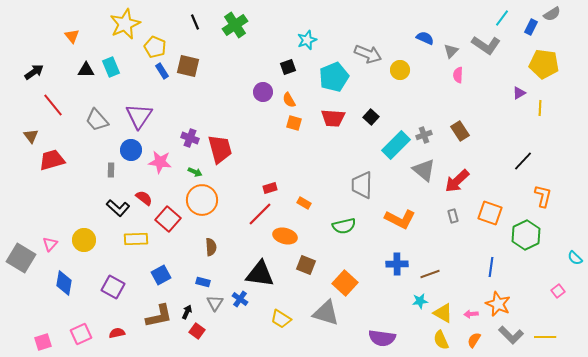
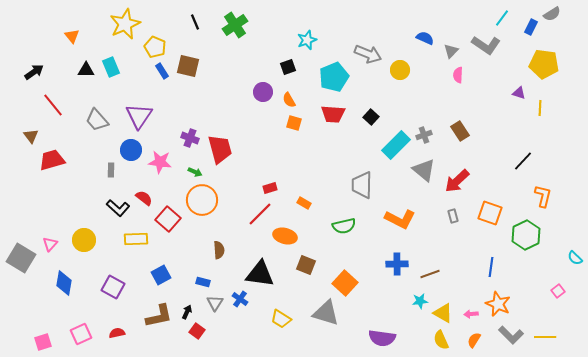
purple triangle at (519, 93): rotated 48 degrees clockwise
red trapezoid at (333, 118): moved 4 px up
brown semicircle at (211, 247): moved 8 px right, 3 px down
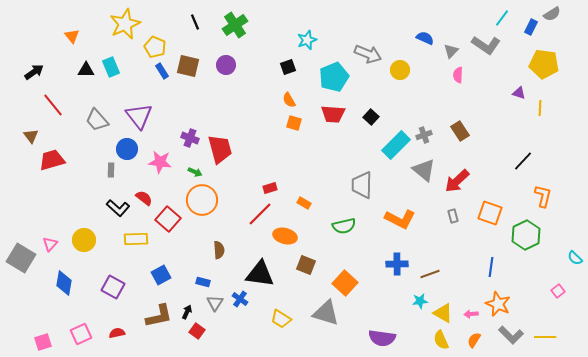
purple circle at (263, 92): moved 37 px left, 27 px up
purple triangle at (139, 116): rotated 12 degrees counterclockwise
blue circle at (131, 150): moved 4 px left, 1 px up
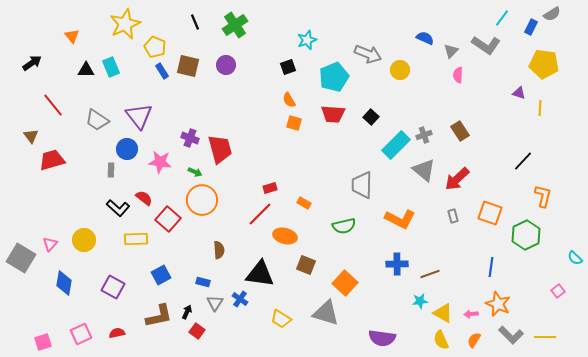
black arrow at (34, 72): moved 2 px left, 9 px up
gray trapezoid at (97, 120): rotated 15 degrees counterclockwise
red arrow at (457, 181): moved 2 px up
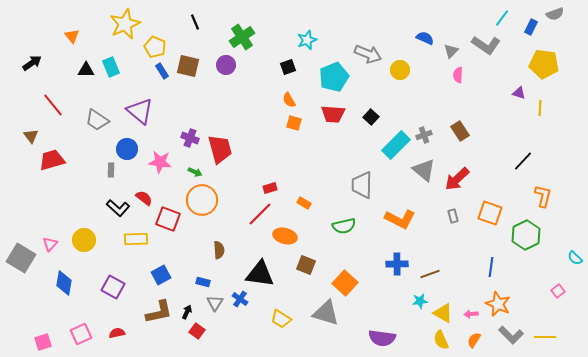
gray semicircle at (552, 14): moved 3 px right; rotated 12 degrees clockwise
green cross at (235, 25): moved 7 px right, 12 px down
purple triangle at (139, 116): moved 1 px right, 5 px up; rotated 12 degrees counterclockwise
red square at (168, 219): rotated 20 degrees counterclockwise
brown L-shape at (159, 316): moved 4 px up
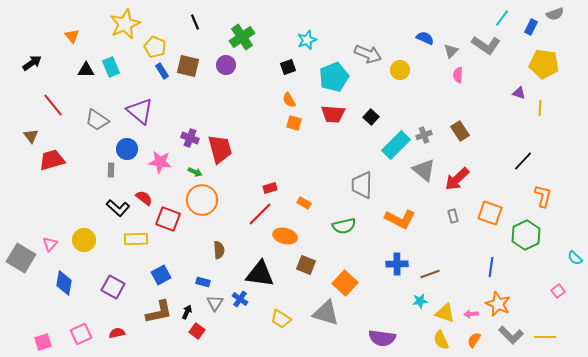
yellow triangle at (443, 313): moved 2 px right; rotated 10 degrees counterclockwise
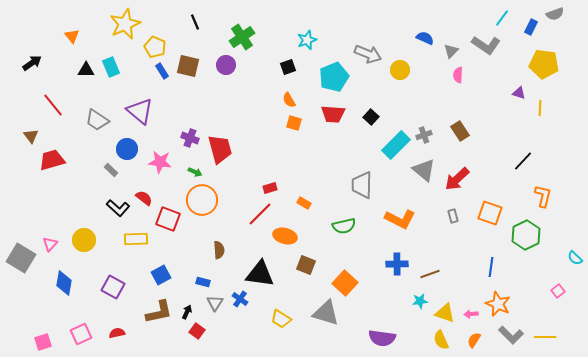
gray rectangle at (111, 170): rotated 48 degrees counterclockwise
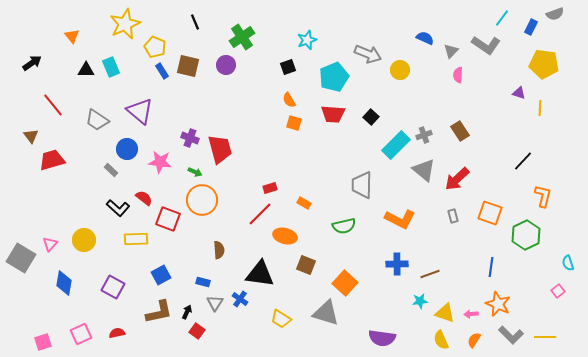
cyan semicircle at (575, 258): moved 7 px left, 5 px down; rotated 28 degrees clockwise
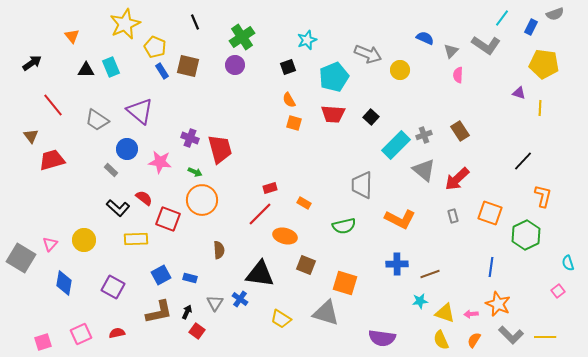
purple circle at (226, 65): moved 9 px right
blue rectangle at (203, 282): moved 13 px left, 4 px up
orange square at (345, 283): rotated 25 degrees counterclockwise
